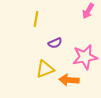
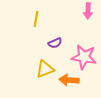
pink arrow: rotated 28 degrees counterclockwise
pink star: moved 1 px left; rotated 20 degrees clockwise
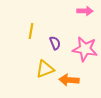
pink arrow: moved 3 px left; rotated 91 degrees counterclockwise
yellow line: moved 5 px left, 12 px down
purple semicircle: rotated 88 degrees counterclockwise
pink star: moved 1 px right, 8 px up
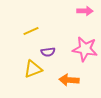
yellow line: rotated 56 degrees clockwise
purple semicircle: moved 7 px left, 9 px down; rotated 104 degrees clockwise
yellow triangle: moved 12 px left
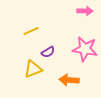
purple semicircle: rotated 24 degrees counterclockwise
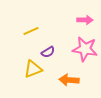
pink arrow: moved 9 px down
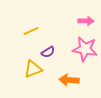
pink arrow: moved 1 px right, 1 px down
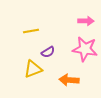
yellow line: rotated 14 degrees clockwise
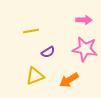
pink arrow: moved 2 px left, 1 px up
yellow triangle: moved 2 px right, 7 px down
orange arrow: rotated 36 degrees counterclockwise
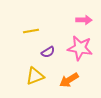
pink star: moved 5 px left, 1 px up
